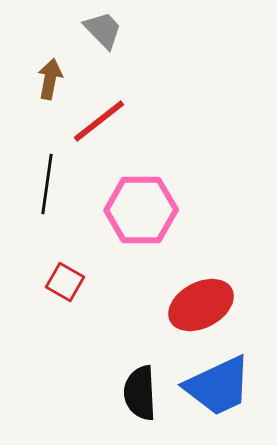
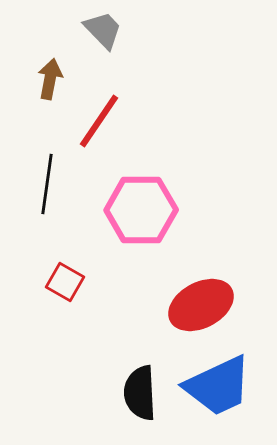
red line: rotated 18 degrees counterclockwise
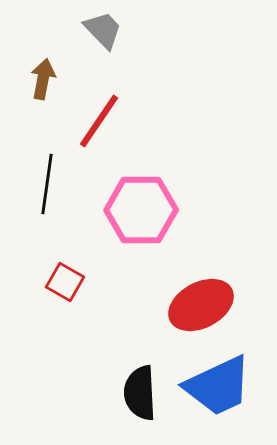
brown arrow: moved 7 px left
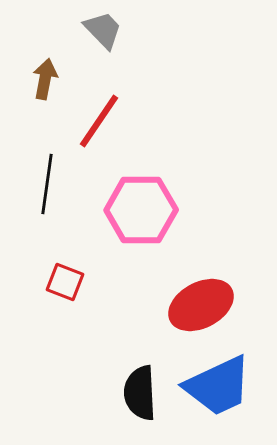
brown arrow: moved 2 px right
red square: rotated 9 degrees counterclockwise
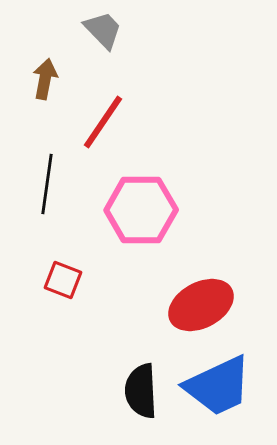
red line: moved 4 px right, 1 px down
red square: moved 2 px left, 2 px up
black semicircle: moved 1 px right, 2 px up
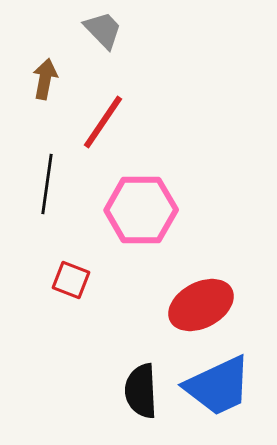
red square: moved 8 px right
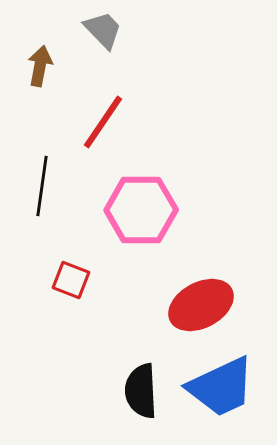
brown arrow: moved 5 px left, 13 px up
black line: moved 5 px left, 2 px down
blue trapezoid: moved 3 px right, 1 px down
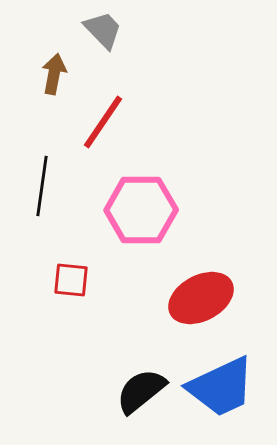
brown arrow: moved 14 px right, 8 px down
red square: rotated 15 degrees counterclockwise
red ellipse: moved 7 px up
black semicircle: rotated 54 degrees clockwise
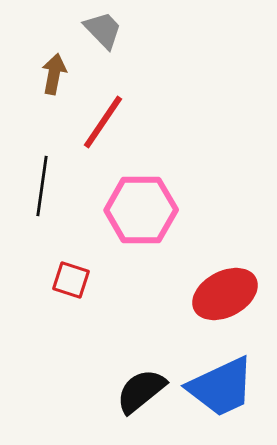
red square: rotated 12 degrees clockwise
red ellipse: moved 24 px right, 4 px up
